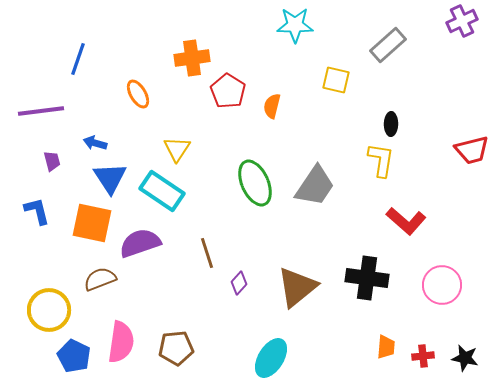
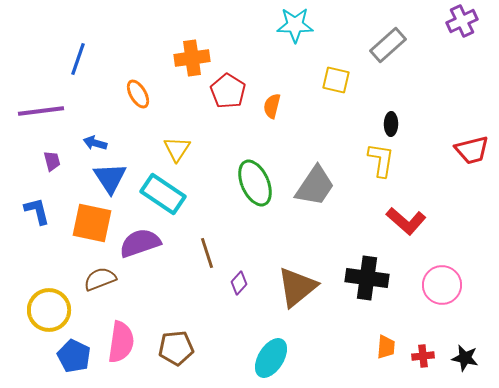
cyan rectangle: moved 1 px right, 3 px down
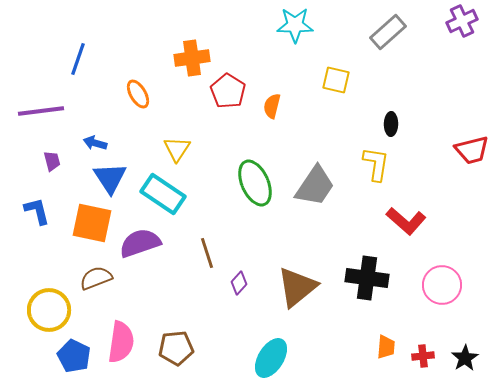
gray rectangle: moved 13 px up
yellow L-shape: moved 5 px left, 4 px down
brown semicircle: moved 4 px left, 1 px up
black star: rotated 28 degrees clockwise
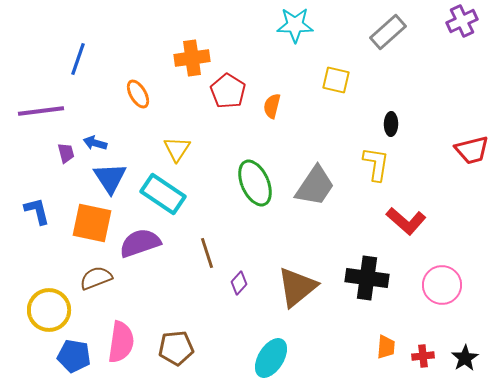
purple trapezoid: moved 14 px right, 8 px up
blue pentagon: rotated 16 degrees counterclockwise
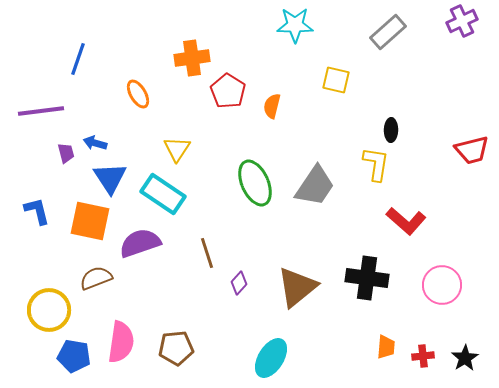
black ellipse: moved 6 px down
orange square: moved 2 px left, 2 px up
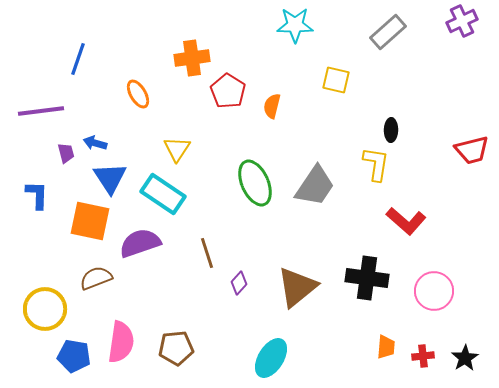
blue L-shape: moved 16 px up; rotated 16 degrees clockwise
pink circle: moved 8 px left, 6 px down
yellow circle: moved 4 px left, 1 px up
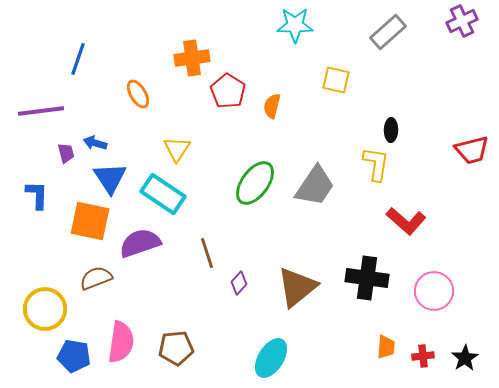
green ellipse: rotated 60 degrees clockwise
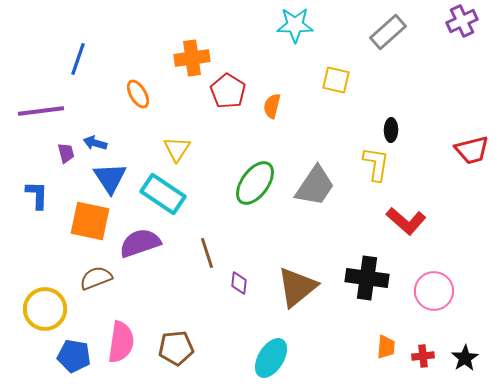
purple diamond: rotated 35 degrees counterclockwise
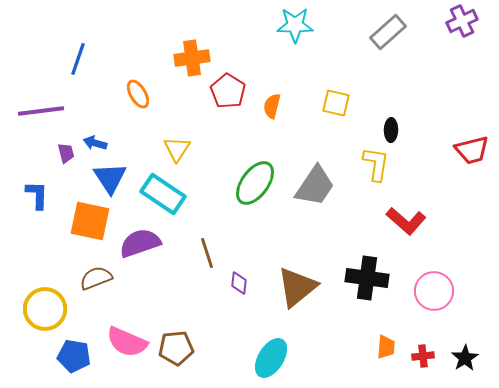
yellow square: moved 23 px down
pink semicircle: moved 6 px right; rotated 105 degrees clockwise
